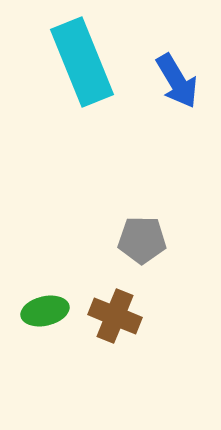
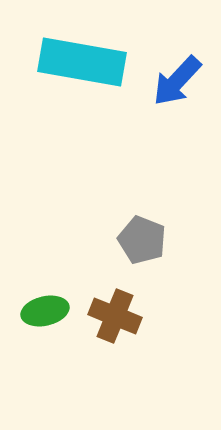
cyan rectangle: rotated 58 degrees counterclockwise
blue arrow: rotated 74 degrees clockwise
gray pentagon: rotated 21 degrees clockwise
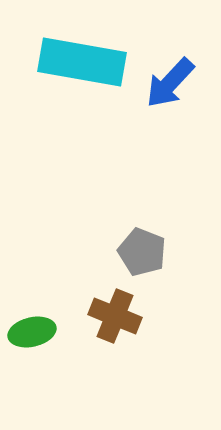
blue arrow: moved 7 px left, 2 px down
gray pentagon: moved 12 px down
green ellipse: moved 13 px left, 21 px down
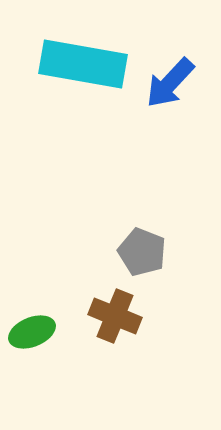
cyan rectangle: moved 1 px right, 2 px down
green ellipse: rotated 9 degrees counterclockwise
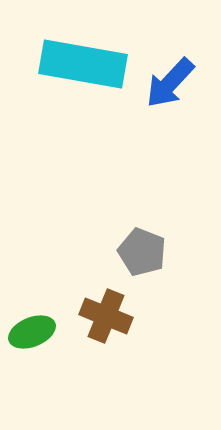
brown cross: moved 9 px left
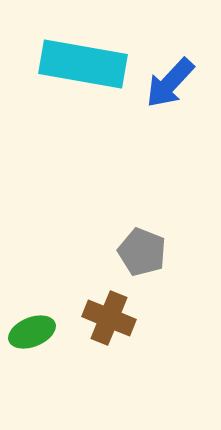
brown cross: moved 3 px right, 2 px down
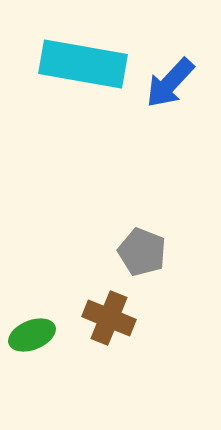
green ellipse: moved 3 px down
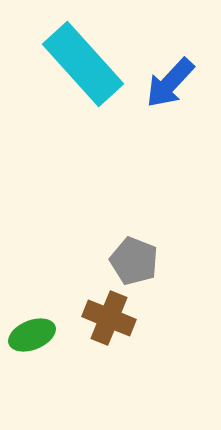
cyan rectangle: rotated 38 degrees clockwise
gray pentagon: moved 8 px left, 9 px down
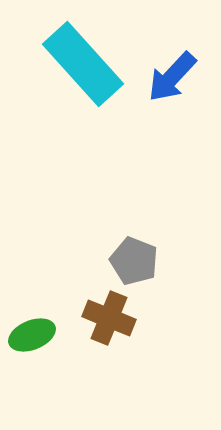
blue arrow: moved 2 px right, 6 px up
